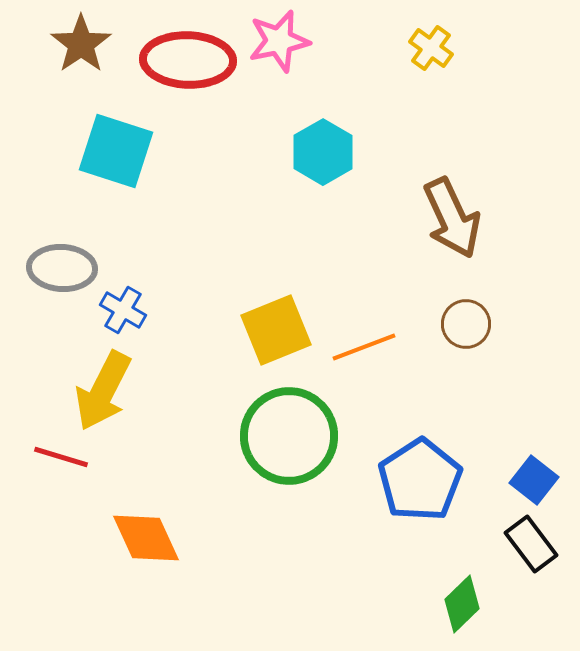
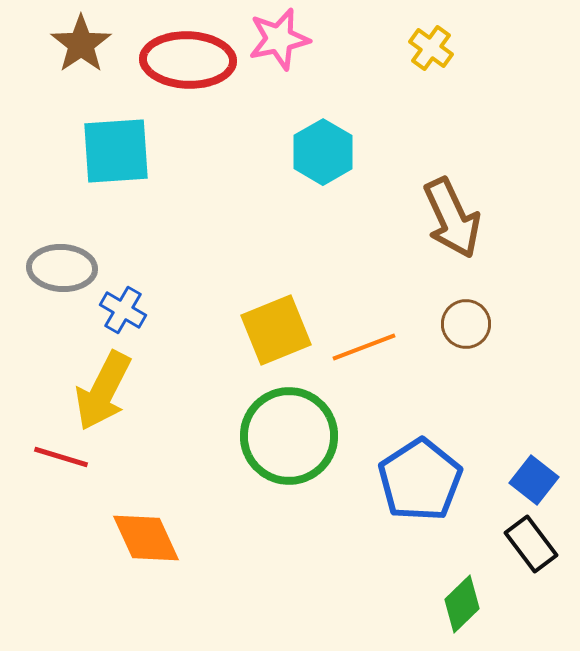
pink star: moved 2 px up
cyan square: rotated 22 degrees counterclockwise
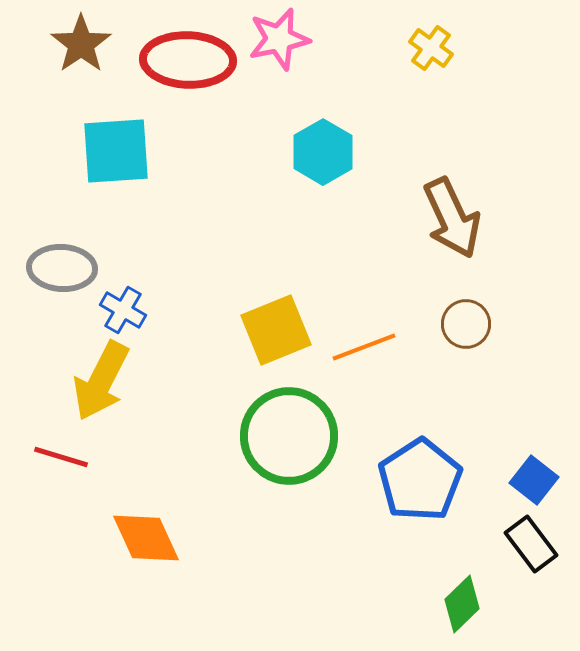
yellow arrow: moved 2 px left, 10 px up
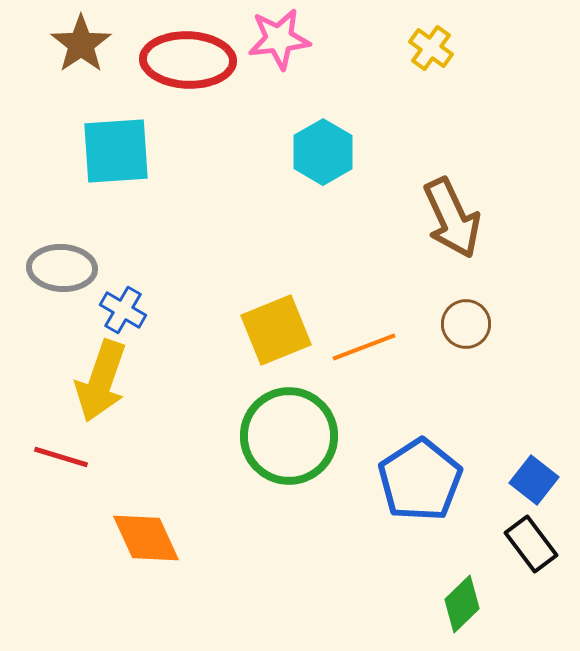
pink star: rotated 6 degrees clockwise
yellow arrow: rotated 8 degrees counterclockwise
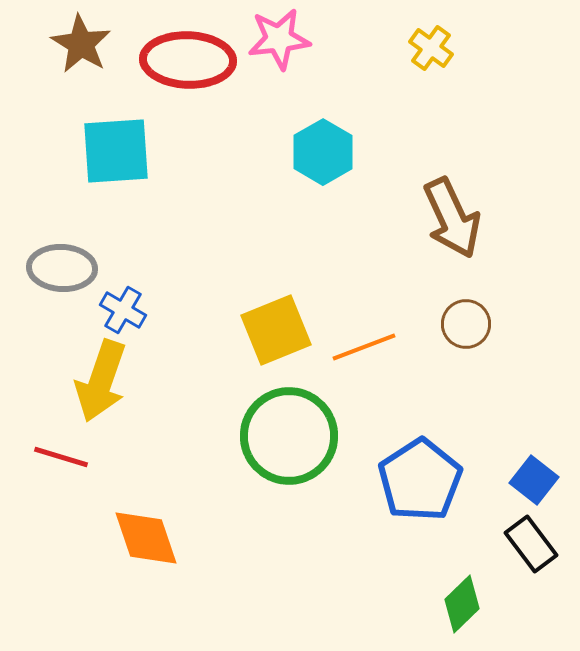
brown star: rotated 6 degrees counterclockwise
orange diamond: rotated 6 degrees clockwise
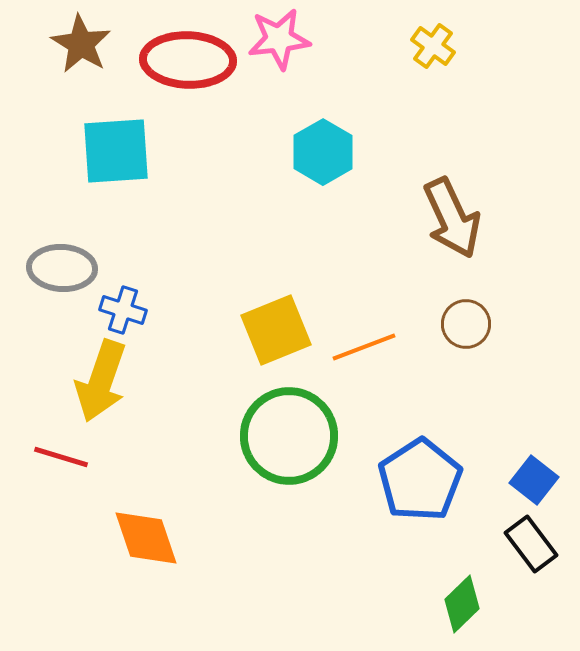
yellow cross: moved 2 px right, 2 px up
blue cross: rotated 12 degrees counterclockwise
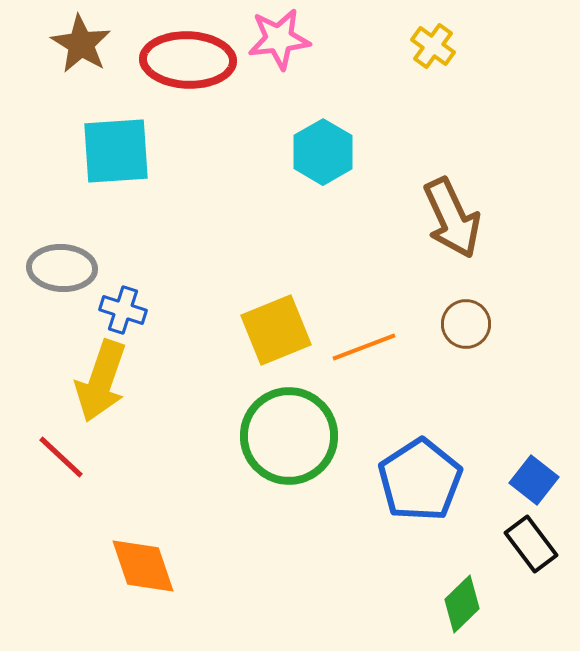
red line: rotated 26 degrees clockwise
orange diamond: moved 3 px left, 28 px down
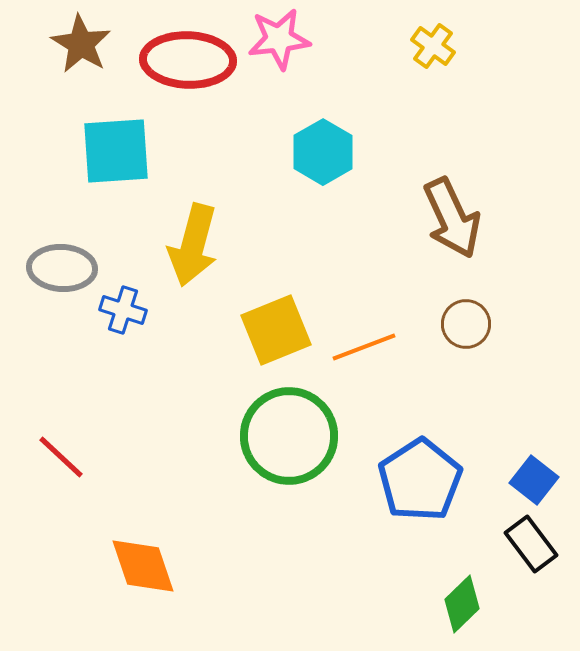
yellow arrow: moved 92 px right, 136 px up; rotated 4 degrees counterclockwise
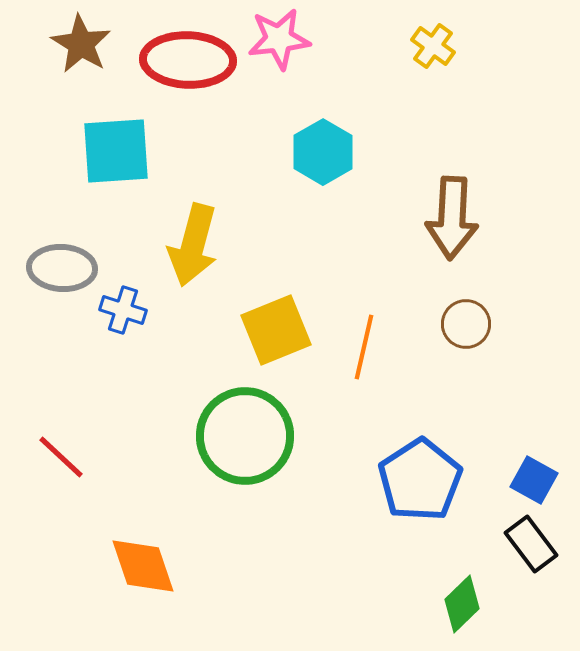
brown arrow: rotated 28 degrees clockwise
orange line: rotated 56 degrees counterclockwise
green circle: moved 44 px left
blue square: rotated 9 degrees counterclockwise
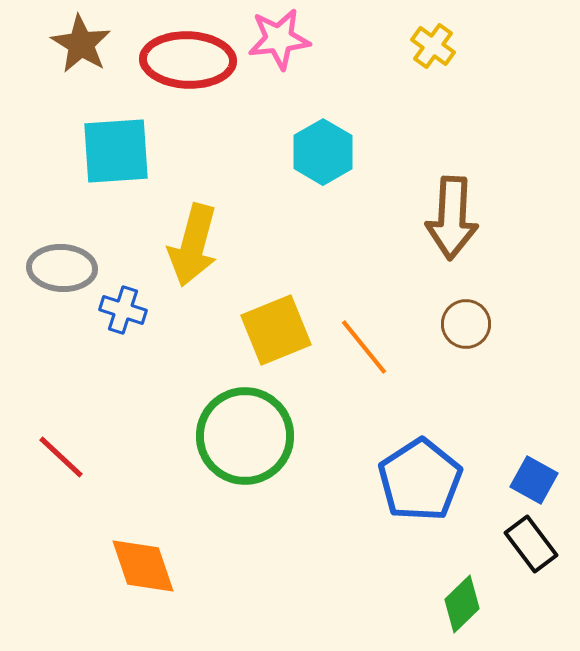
orange line: rotated 52 degrees counterclockwise
